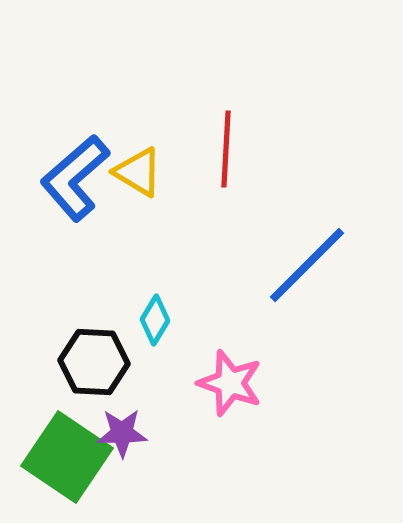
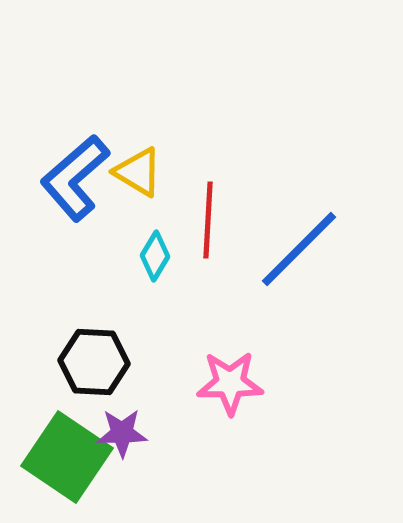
red line: moved 18 px left, 71 px down
blue line: moved 8 px left, 16 px up
cyan diamond: moved 64 px up
pink star: rotated 20 degrees counterclockwise
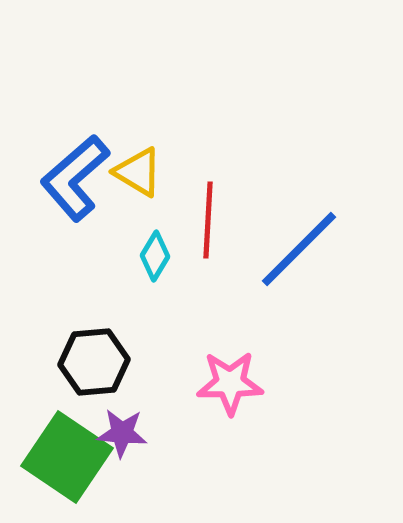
black hexagon: rotated 8 degrees counterclockwise
purple star: rotated 6 degrees clockwise
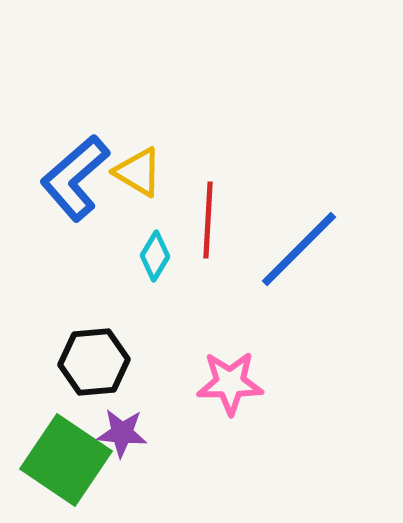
green square: moved 1 px left, 3 px down
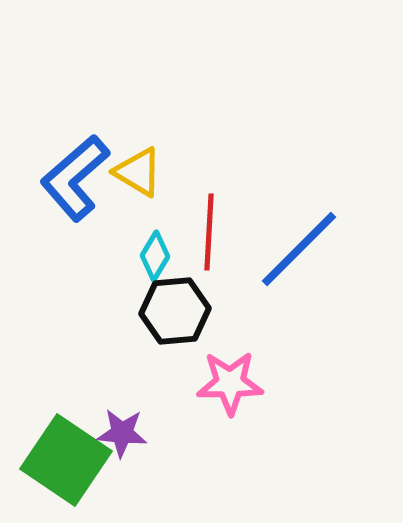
red line: moved 1 px right, 12 px down
black hexagon: moved 81 px right, 51 px up
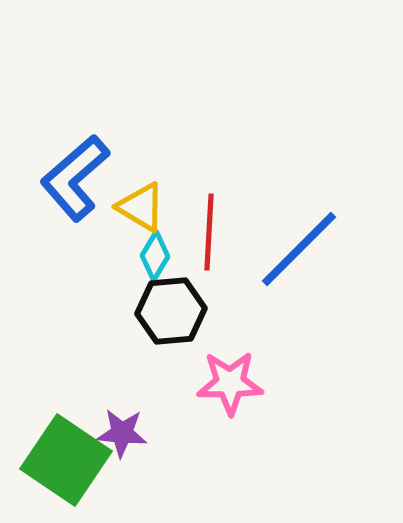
yellow triangle: moved 3 px right, 35 px down
black hexagon: moved 4 px left
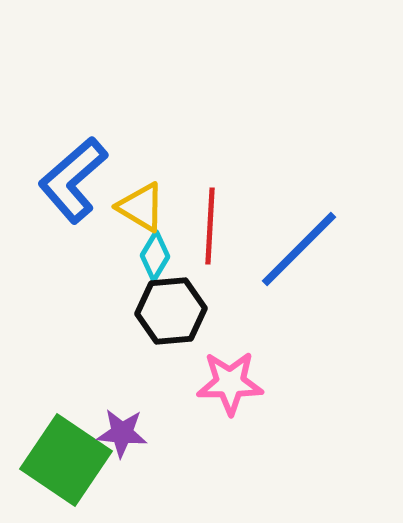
blue L-shape: moved 2 px left, 2 px down
red line: moved 1 px right, 6 px up
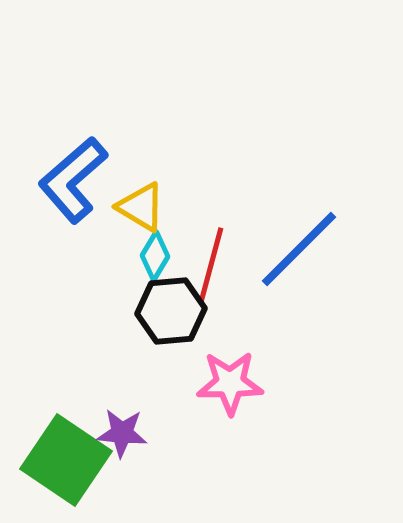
red line: moved 1 px right, 39 px down; rotated 12 degrees clockwise
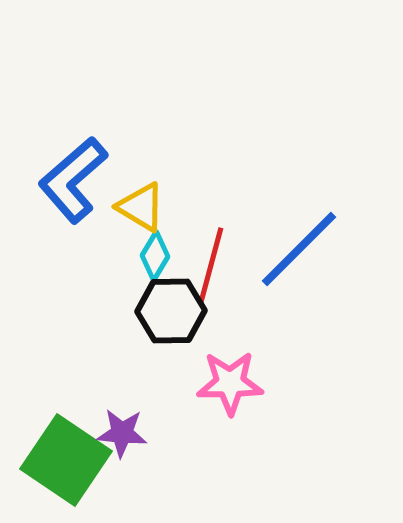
black hexagon: rotated 4 degrees clockwise
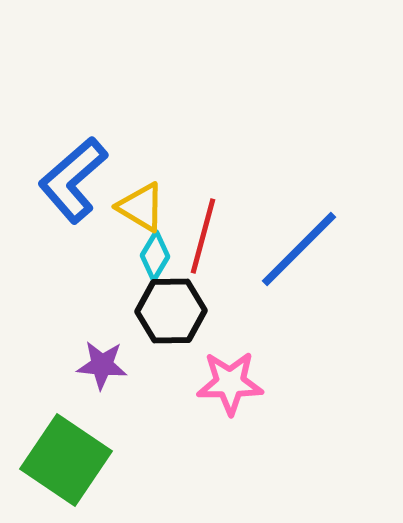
red line: moved 8 px left, 29 px up
purple star: moved 20 px left, 68 px up
